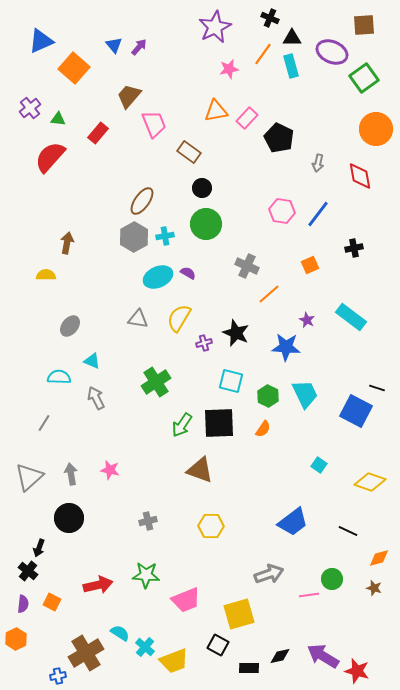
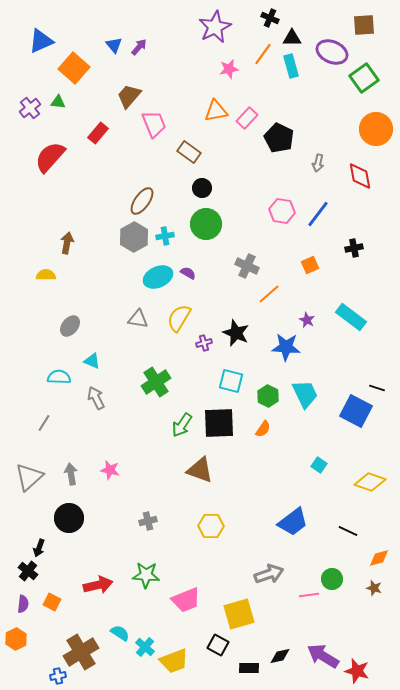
green triangle at (58, 119): moved 17 px up
brown cross at (86, 653): moved 5 px left, 1 px up
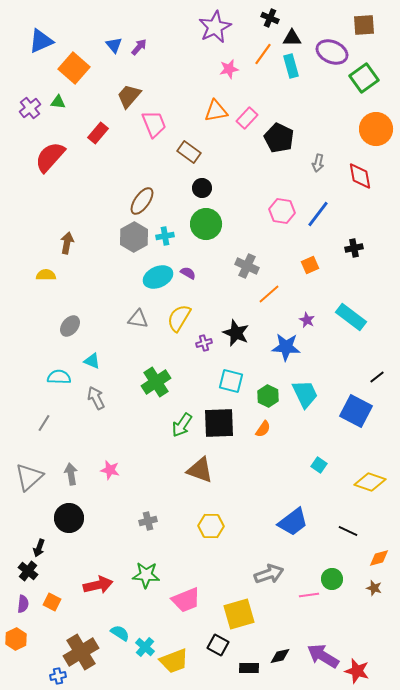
black line at (377, 388): moved 11 px up; rotated 56 degrees counterclockwise
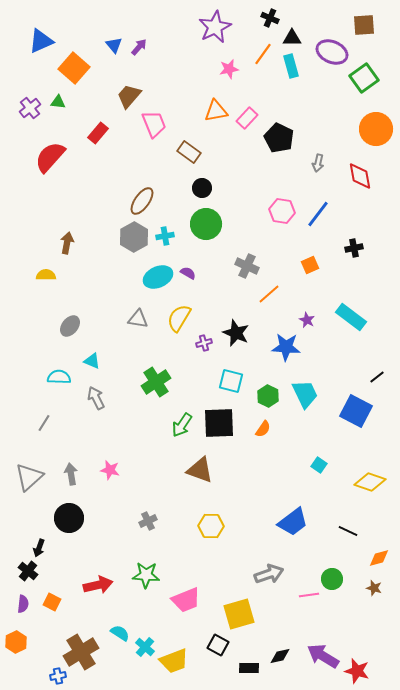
gray cross at (148, 521): rotated 12 degrees counterclockwise
orange hexagon at (16, 639): moved 3 px down
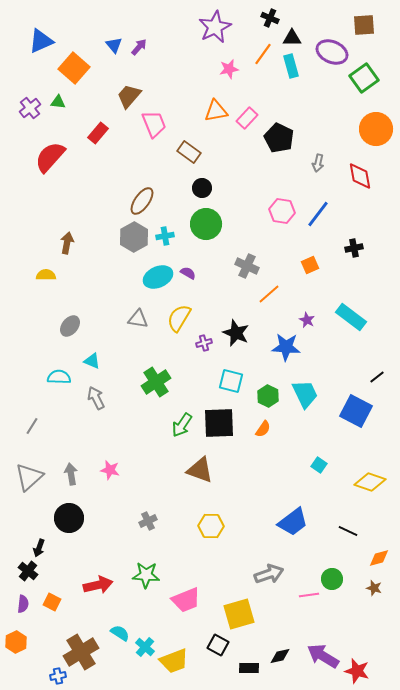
gray line at (44, 423): moved 12 px left, 3 px down
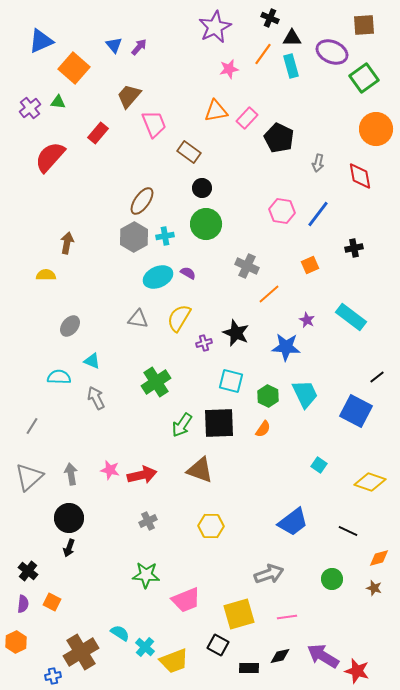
black arrow at (39, 548): moved 30 px right
red arrow at (98, 585): moved 44 px right, 110 px up
pink line at (309, 595): moved 22 px left, 22 px down
blue cross at (58, 676): moved 5 px left
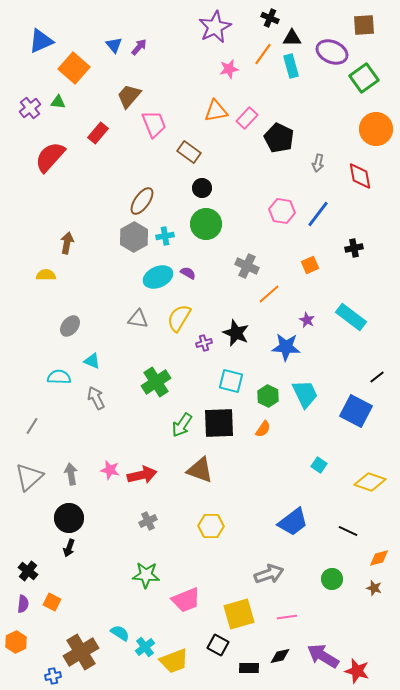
cyan cross at (145, 647): rotated 12 degrees clockwise
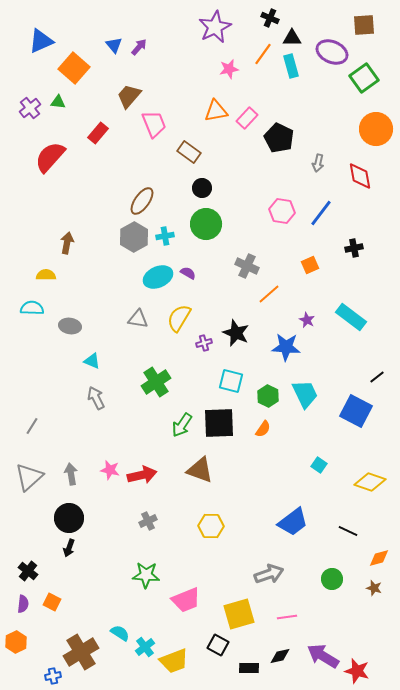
blue line at (318, 214): moved 3 px right, 1 px up
gray ellipse at (70, 326): rotated 60 degrees clockwise
cyan semicircle at (59, 377): moved 27 px left, 69 px up
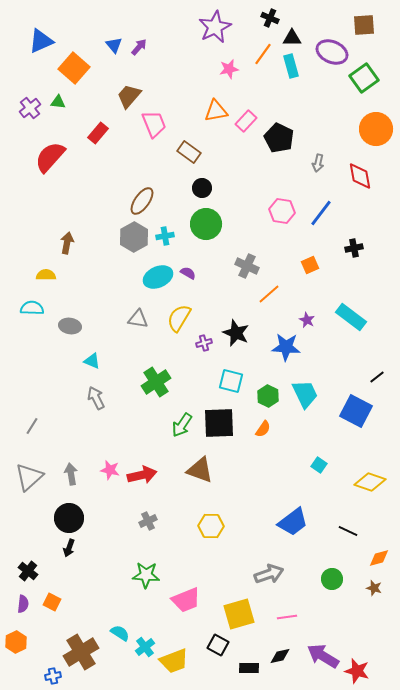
pink rectangle at (247, 118): moved 1 px left, 3 px down
